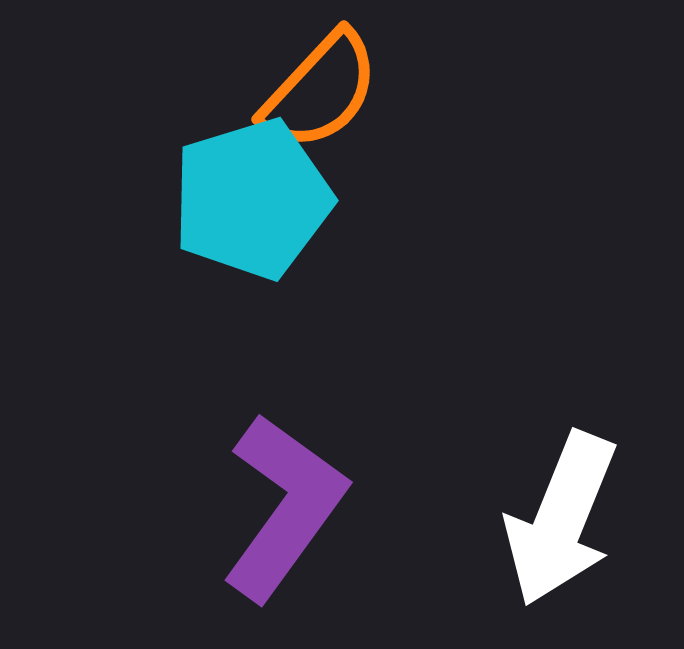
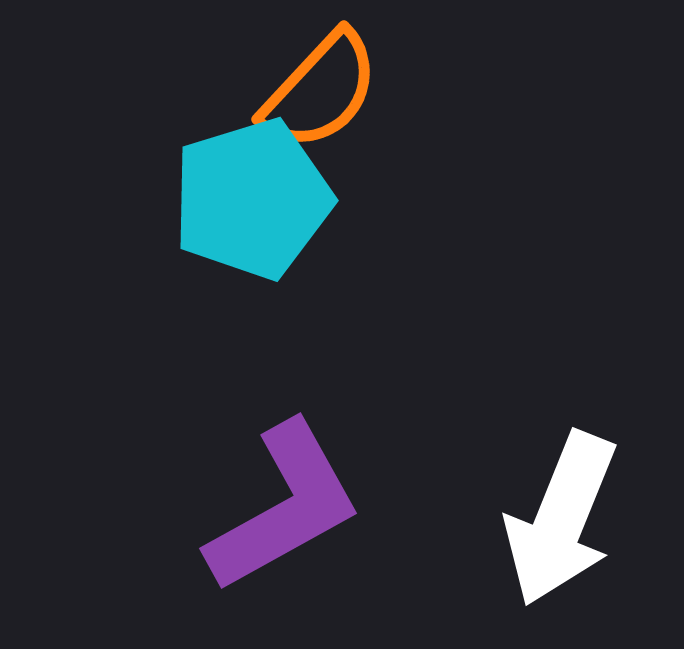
purple L-shape: rotated 25 degrees clockwise
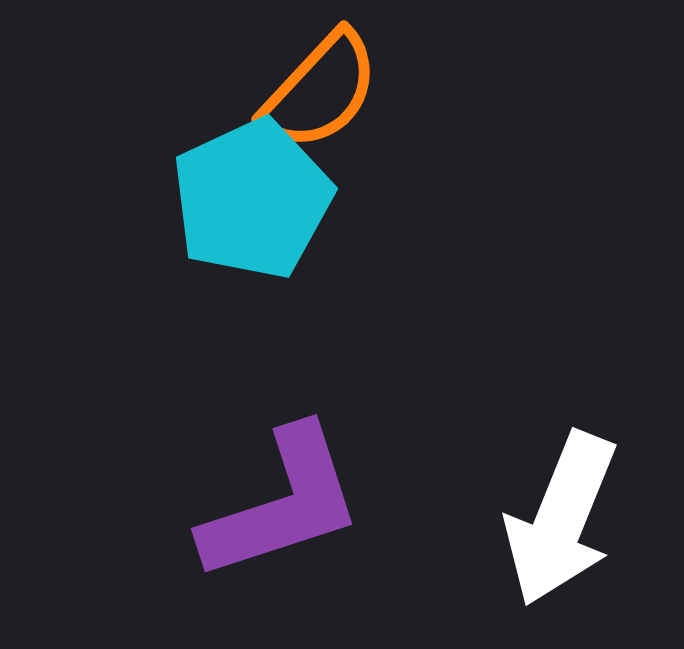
cyan pentagon: rotated 8 degrees counterclockwise
purple L-shape: moved 2 px left, 3 px up; rotated 11 degrees clockwise
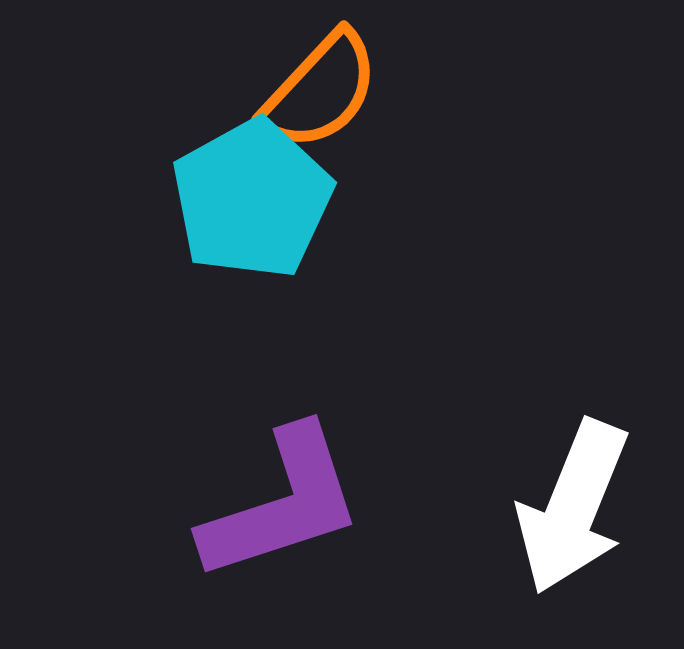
cyan pentagon: rotated 4 degrees counterclockwise
white arrow: moved 12 px right, 12 px up
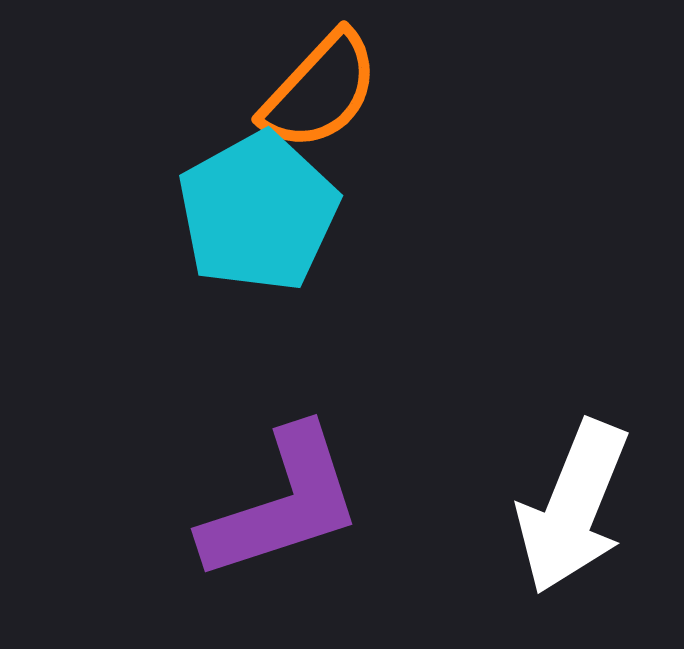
cyan pentagon: moved 6 px right, 13 px down
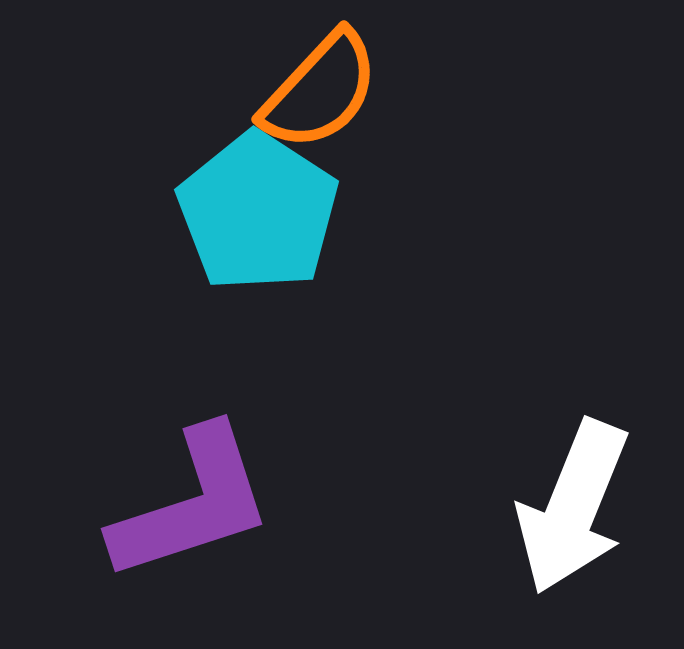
cyan pentagon: rotated 10 degrees counterclockwise
purple L-shape: moved 90 px left
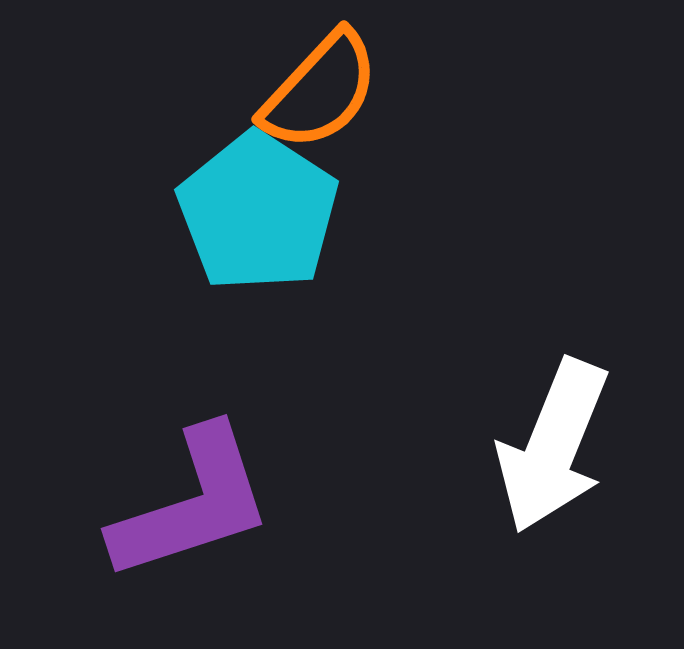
white arrow: moved 20 px left, 61 px up
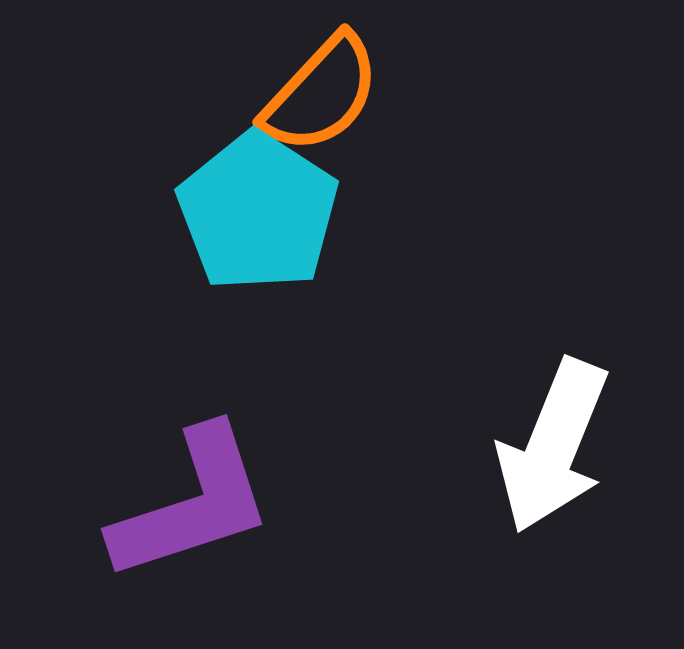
orange semicircle: moved 1 px right, 3 px down
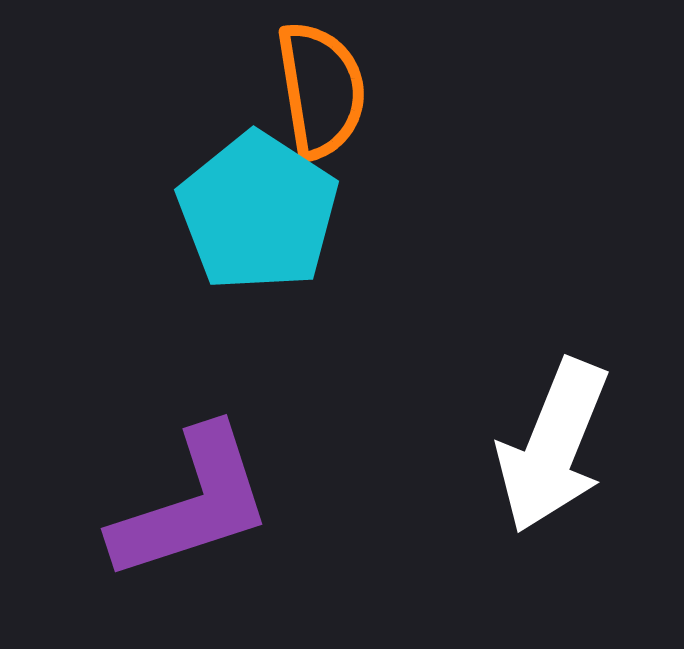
orange semicircle: moved 4 px up; rotated 52 degrees counterclockwise
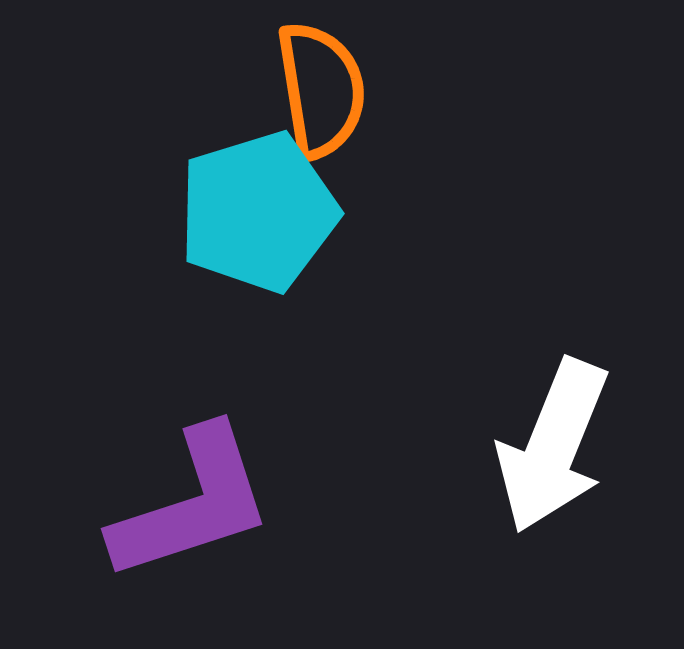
cyan pentagon: rotated 22 degrees clockwise
